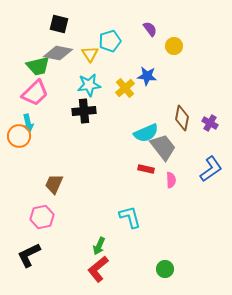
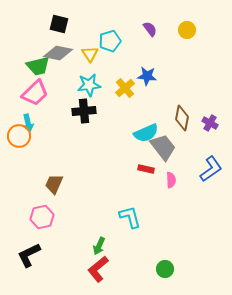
yellow circle: moved 13 px right, 16 px up
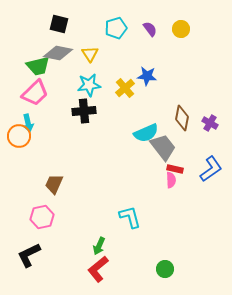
yellow circle: moved 6 px left, 1 px up
cyan pentagon: moved 6 px right, 13 px up
red rectangle: moved 29 px right
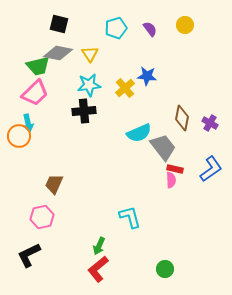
yellow circle: moved 4 px right, 4 px up
cyan semicircle: moved 7 px left
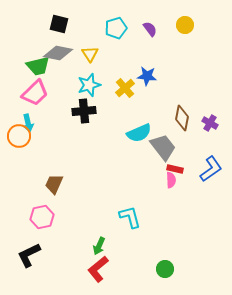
cyan star: rotated 10 degrees counterclockwise
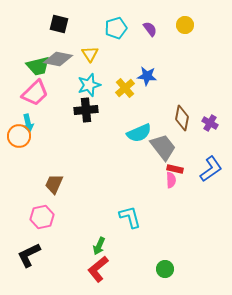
gray diamond: moved 6 px down
black cross: moved 2 px right, 1 px up
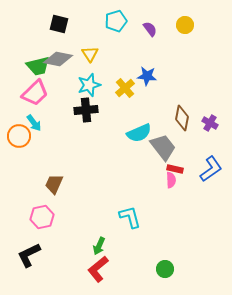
cyan pentagon: moved 7 px up
cyan arrow: moved 6 px right; rotated 24 degrees counterclockwise
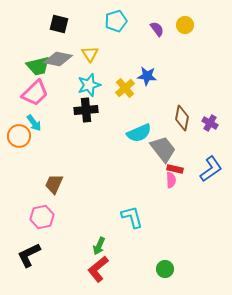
purple semicircle: moved 7 px right
gray trapezoid: moved 2 px down
cyan L-shape: moved 2 px right
